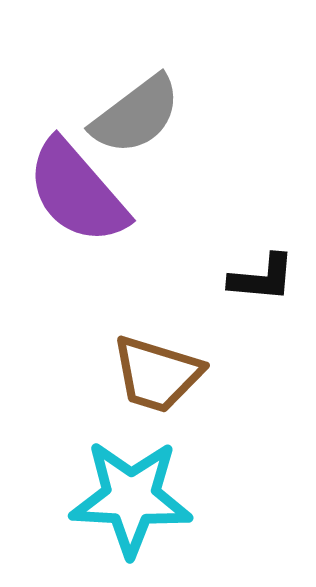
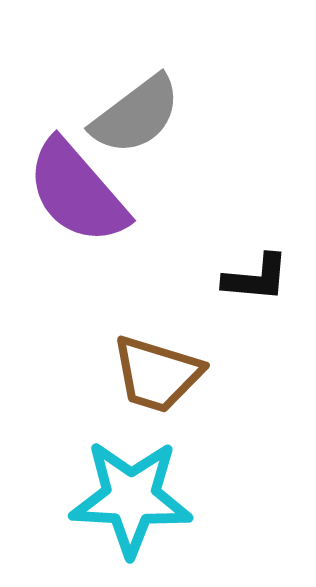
black L-shape: moved 6 px left
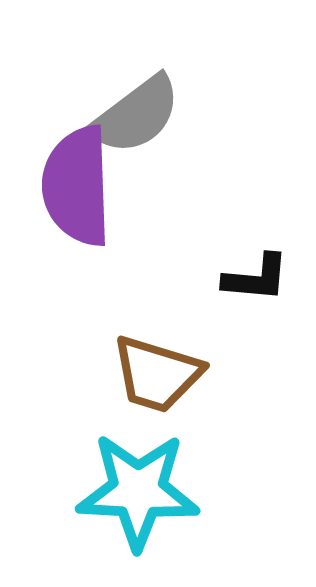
purple semicircle: moved 6 px up; rotated 39 degrees clockwise
cyan star: moved 7 px right, 7 px up
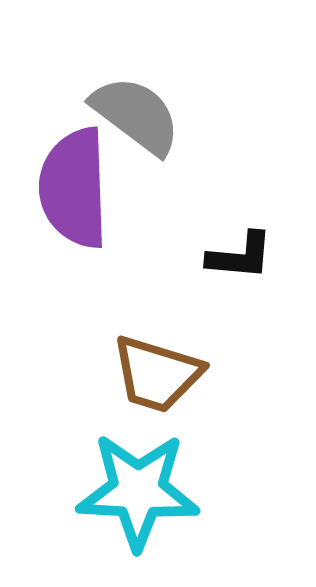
gray semicircle: rotated 106 degrees counterclockwise
purple semicircle: moved 3 px left, 2 px down
black L-shape: moved 16 px left, 22 px up
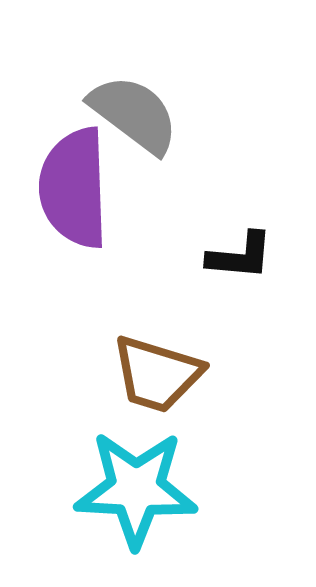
gray semicircle: moved 2 px left, 1 px up
cyan star: moved 2 px left, 2 px up
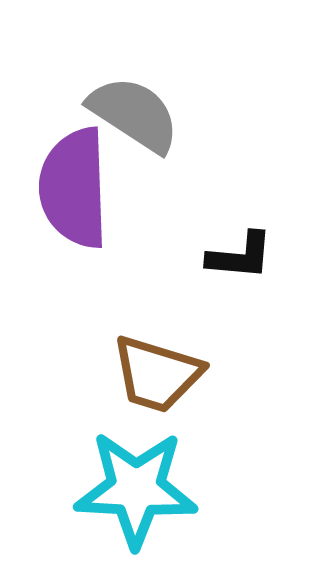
gray semicircle: rotated 4 degrees counterclockwise
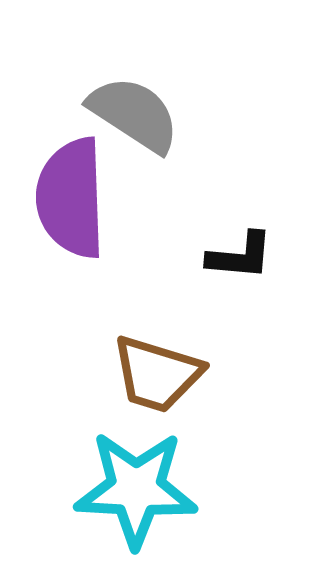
purple semicircle: moved 3 px left, 10 px down
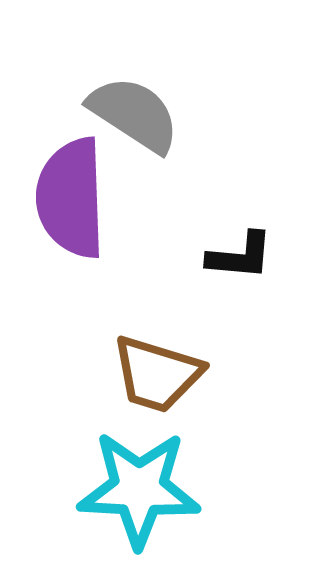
cyan star: moved 3 px right
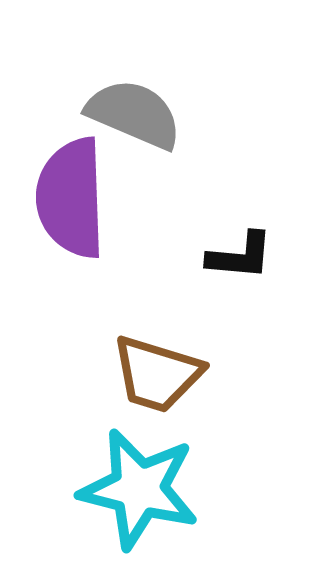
gray semicircle: rotated 10 degrees counterclockwise
cyan star: rotated 11 degrees clockwise
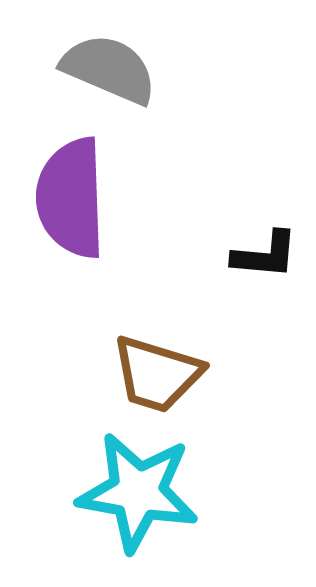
gray semicircle: moved 25 px left, 45 px up
black L-shape: moved 25 px right, 1 px up
cyan star: moved 1 px left, 3 px down; rotated 4 degrees counterclockwise
